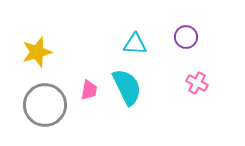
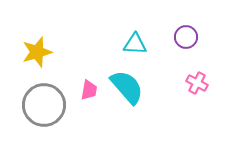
cyan semicircle: rotated 15 degrees counterclockwise
gray circle: moved 1 px left
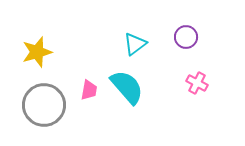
cyan triangle: rotated 40 degrees counterclockwise
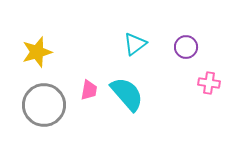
purple circle: moved 10 px down
pink cross: moved 12 px right; rotated 20 degrees counterclockwise
cyan semicircle: moved 7 px down
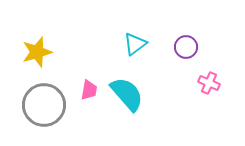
pink cross: rotated 15 degrees clockwise
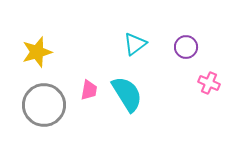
cyan semicircle: rotated 9 degrees clockwise
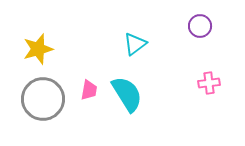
purple circle: moved 14 px right, 21 px up
yellow star: moved 1 px right, 3 px up
pink cross: rotated 30 degrees counterclockwise
gray circle: moved 1 px left, 6 px up
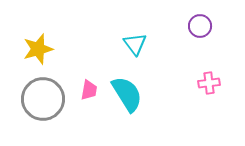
cyan triangle: rotated 30 degrees counterclockwise
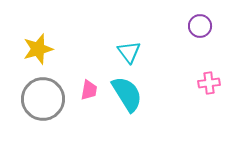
cyan triangle: moved 6 px left, 8 px down
